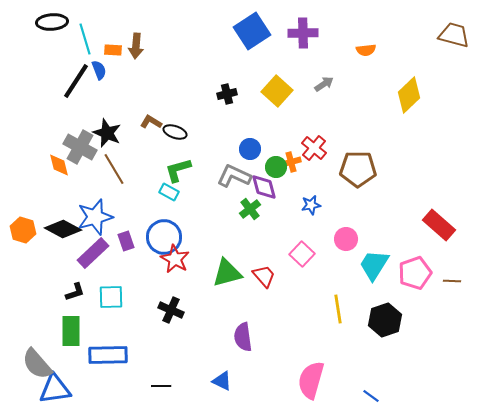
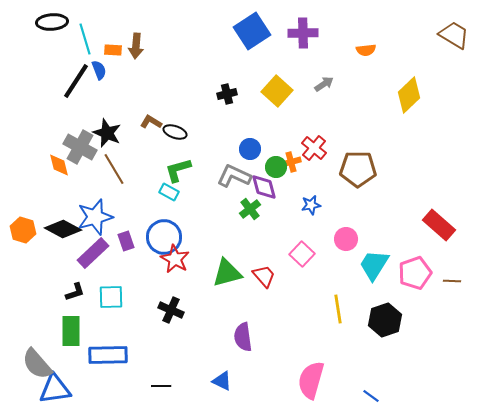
brown trapezoid at (454, 35): rotated 16 degrees clockwise
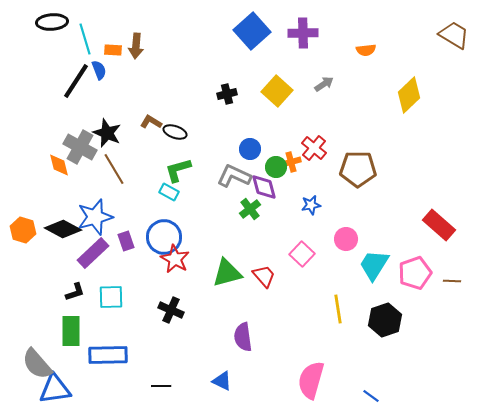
blue square at (252, 31): rotated 9 degrees counterclockwise
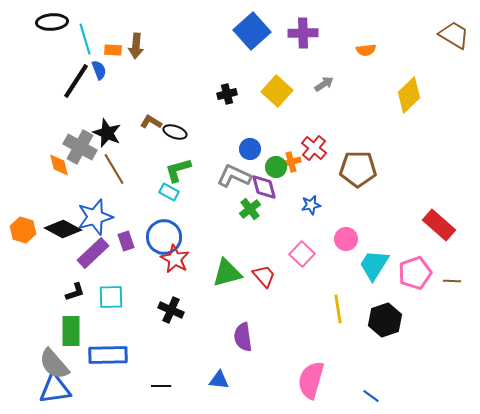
gray semicircle at (37, 364): moved 17 px right
blue triangle at (222, 381): moved 3 px left, 1 px up; rotated 20 degrees counterclockwise
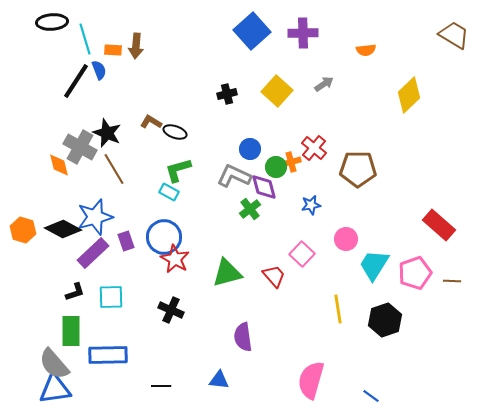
red trapezoid at (264, 276): moved 10 px right
